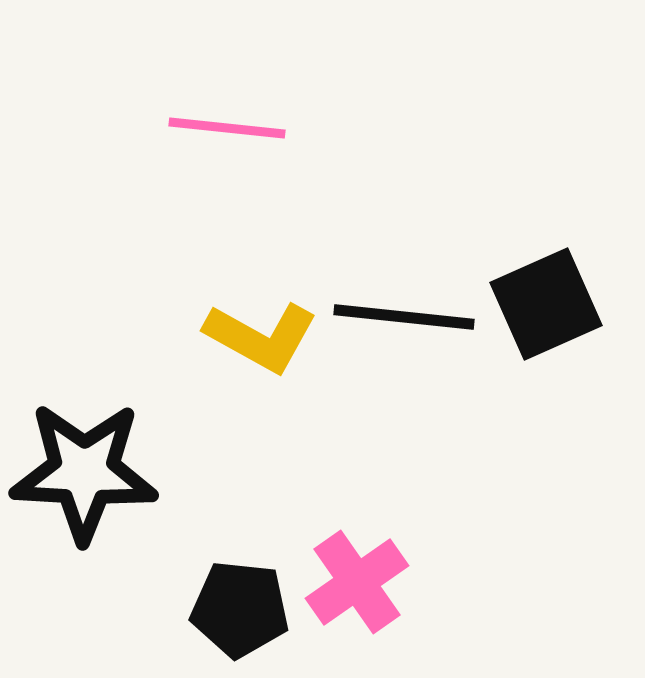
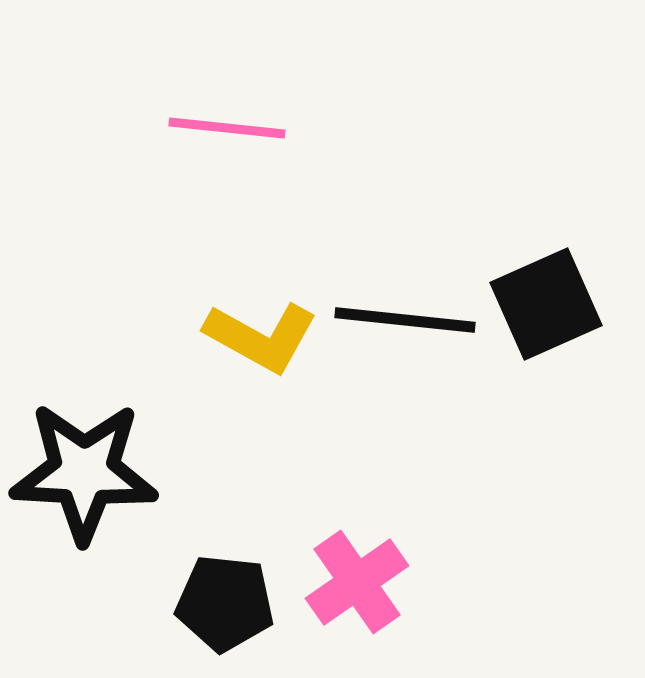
black line: moved 1 px right, 3 px down
black pentagon: moved 15 px left, 6 px up
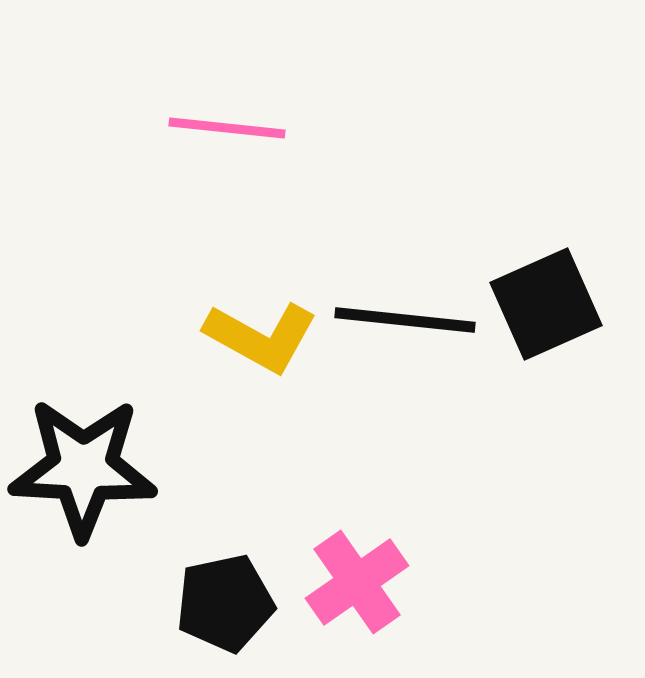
black star: moved 1 px left, 4 px up
black pentagon: rotated 18 degrees counterclockwise
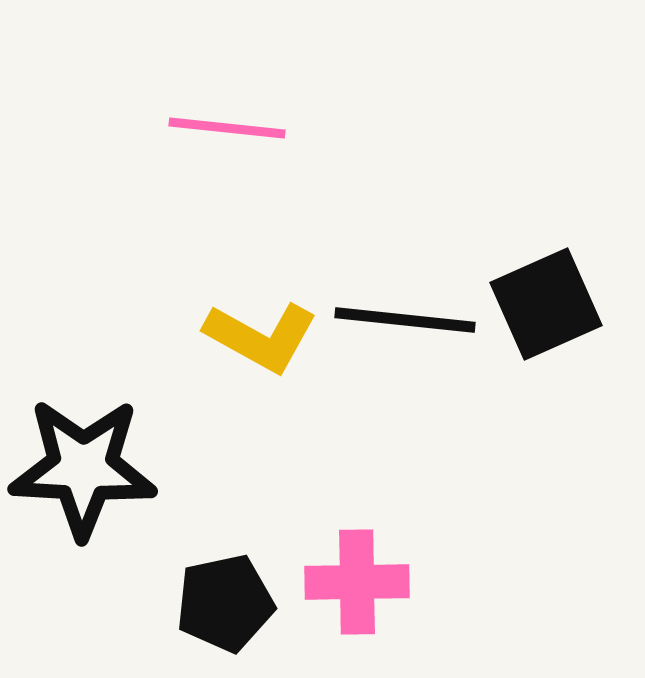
pink cross: rotated 34 degrees clockwise
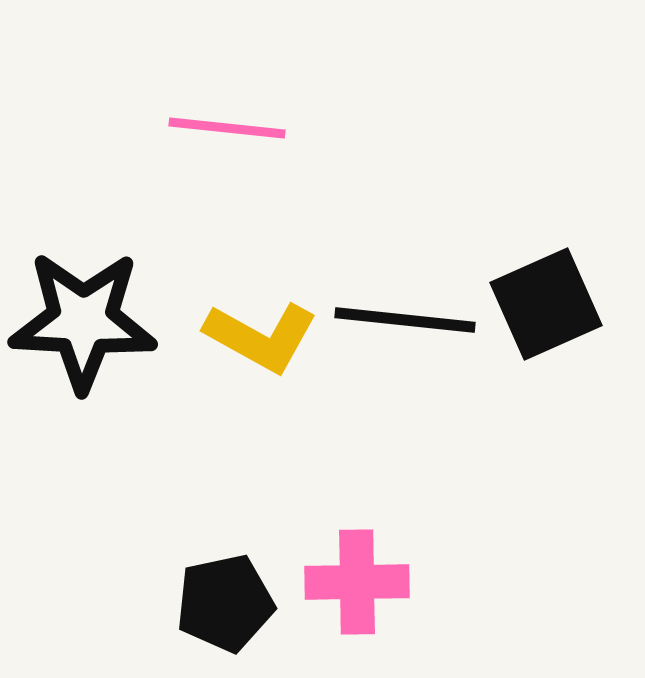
black star: moved 147 px up
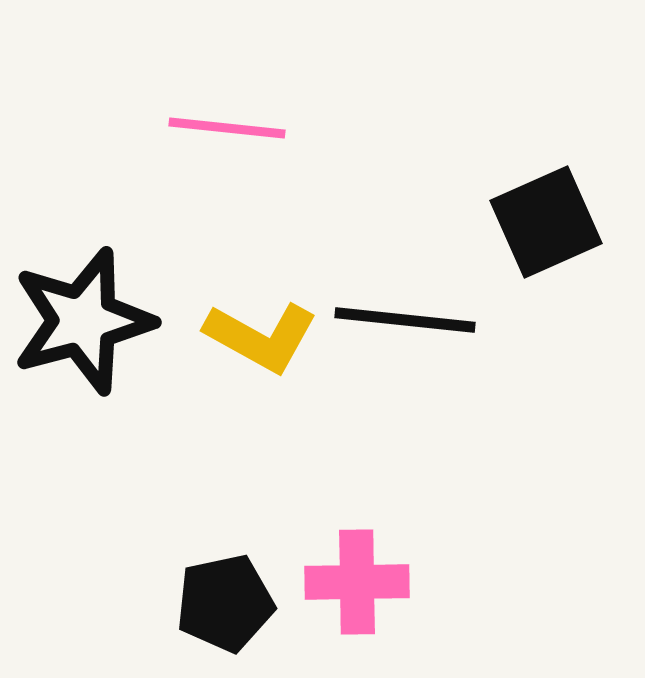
black square: moved 82 px up
black star: rotated 18 degrees counterclockwise
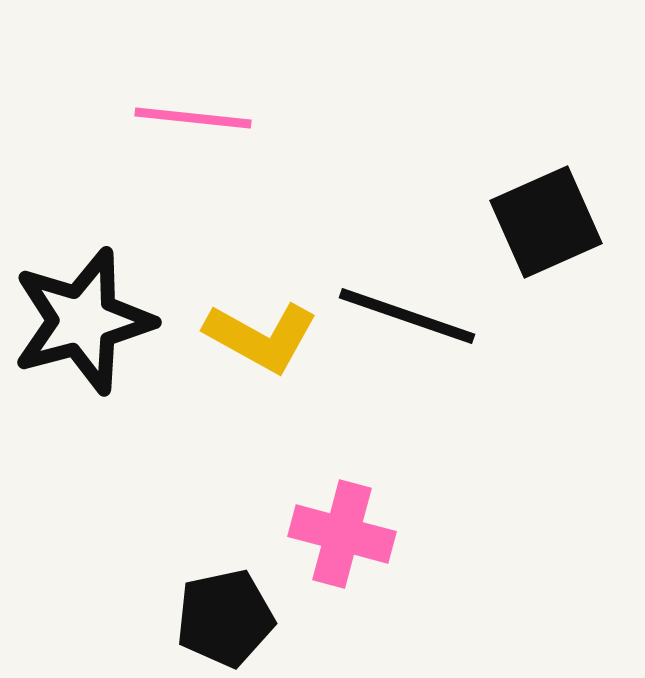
pink line: moved 34 px left, 10 px up
black line: moved 2 px right, 4 px up; rotated 13 degrees clockwise
pink cross: moved 15 px left, 48 px up; rotated 16 degrees clockwise
black pentagon: moved 15 px down
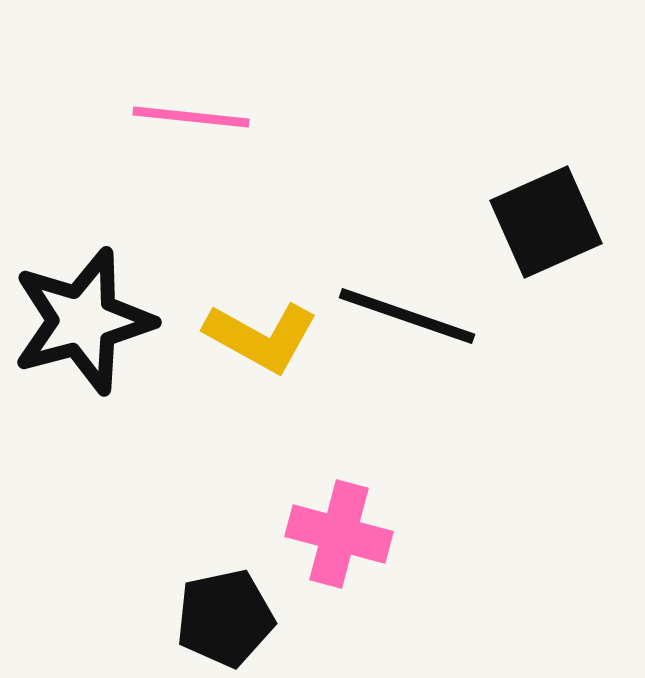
pink line: moved 2 px left, 1 px up
pink cross: moved 3 px left
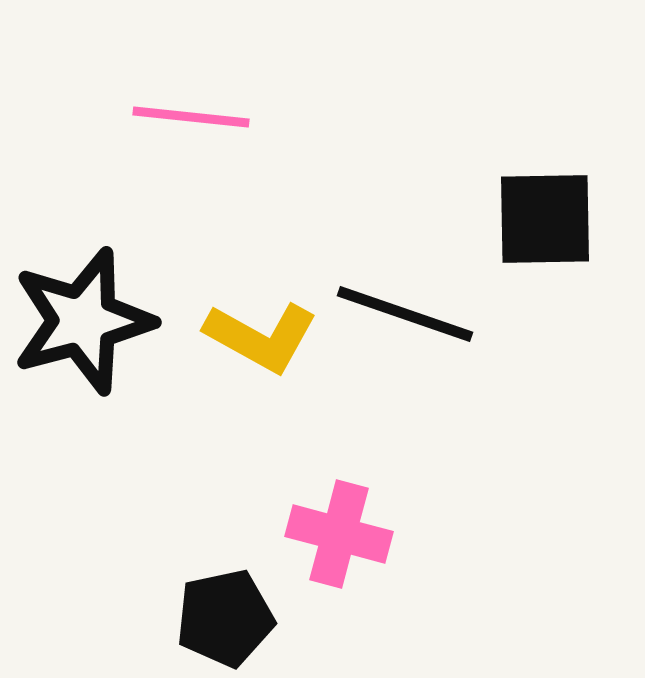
black square: moved 1 px left, 3 px up; rotated 23 degrees clockwise
black line: moved 2 px left, 2 px up
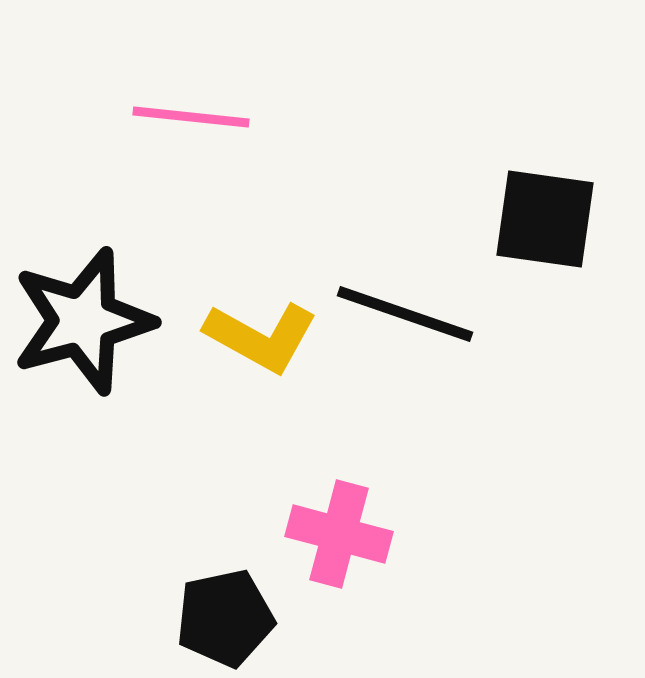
black square: rotated 9 degrees clockwise
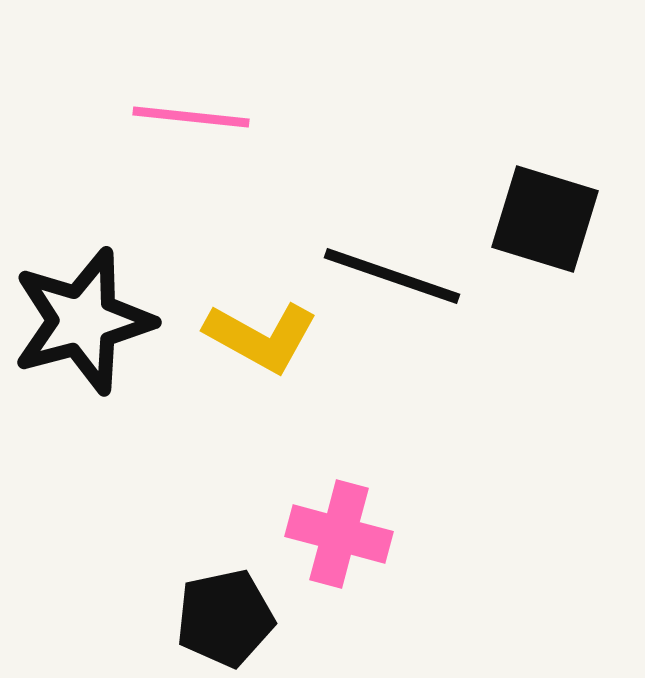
black square: rotated 9 degrees clockwise
black line: moved 13 px left, 38 px up
